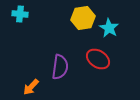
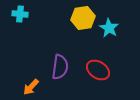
red ellipse: moved 11 px down
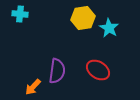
purple semicircle: moved 3 px left, 4 px down
orange arrow: moved 2 px right
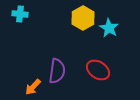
yellow hexagon: rotated 20 degrees counterclockwise
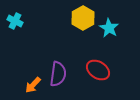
cyan cross: moved 5 px left, 7 px down; rotated 21 degrees clockwise
purple semicircle: moved 1 px right, 3 px down
orange arrow: moved 2 px up
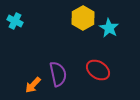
purple semicircle: rotated 20 degrees counterclockwise
